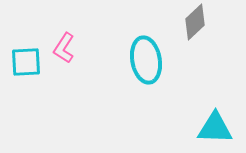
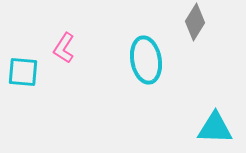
gray diamond: rotated 15 degrees counterclockwise
cyan square: moved 3 px left, 10 px down; rotated 8 degrees clockwise
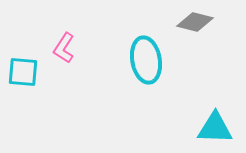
gray diamond: rotated 72 degrees clockwise
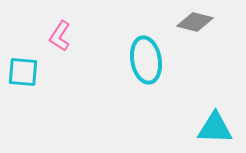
pink L-shape: moved 4 px left, 12 px up
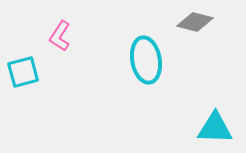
cyan square: rotated 20 degrees counterclockwise
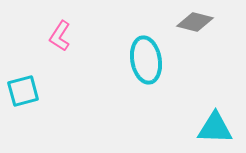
cyan square: moved 19 px down
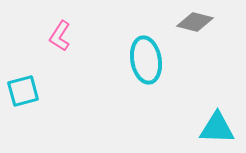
cyan triangle: moved 2 px right
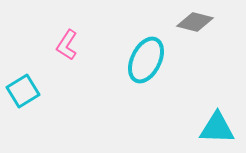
pink L-shape: moved 7 px right, 9 px down
cyan ellipse: rotated 36 degrees clockwise
cyan square: rotated 16 degrees counterclockwise
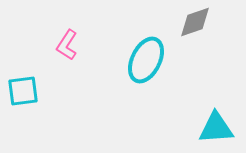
gray diamond: rotated 33 degrees counterclockwise
cyan square: rotated 24 degrees clockwise
cyan triangle: moved 1 px left; rotated 6 degrees counterclockwise
